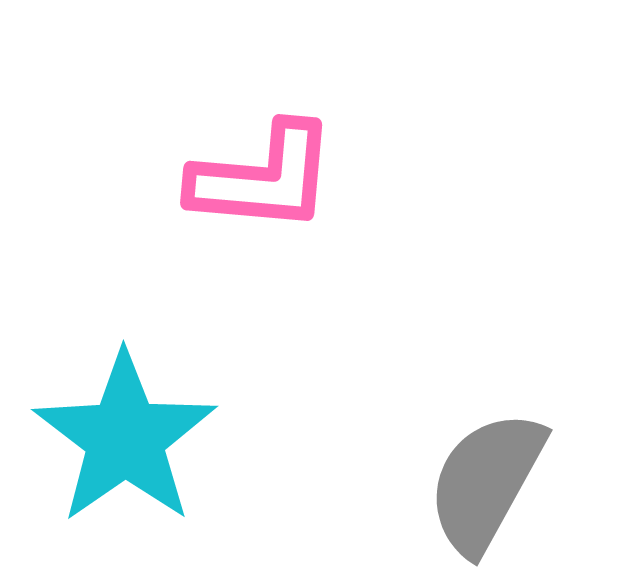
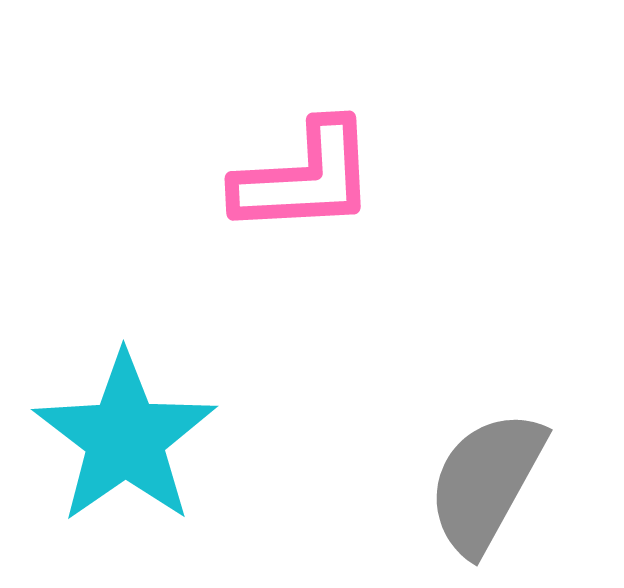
pink L-shape: moved 42 px right; rotated 8 degrees counterclockwise
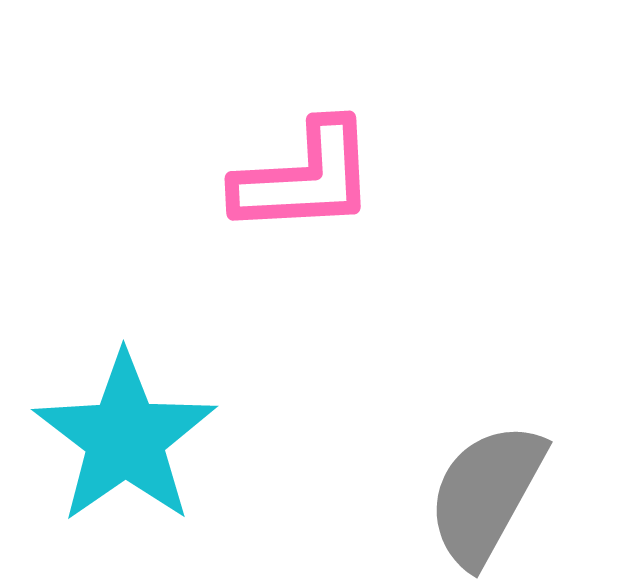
gray semicircle: moved 12 px down
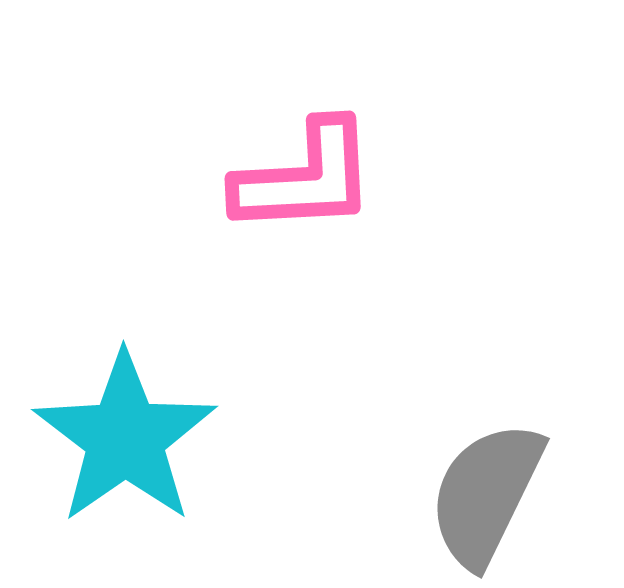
gray semicircle: rotated 3 degrees counterclockwise
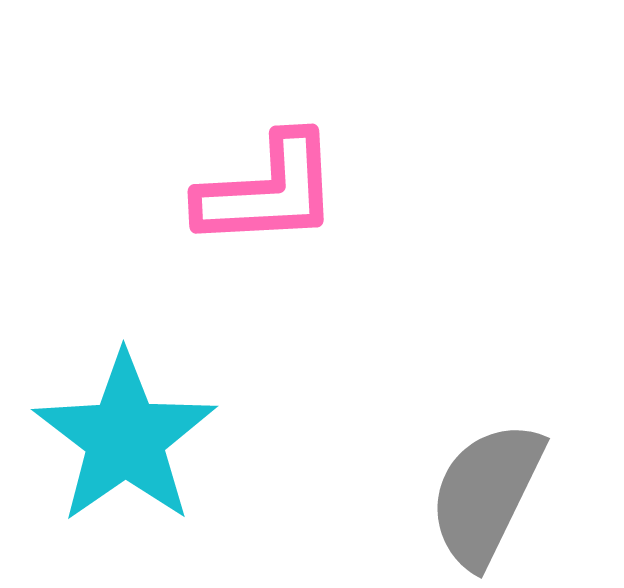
pink L-shape: moved 37 px left, 13 px down
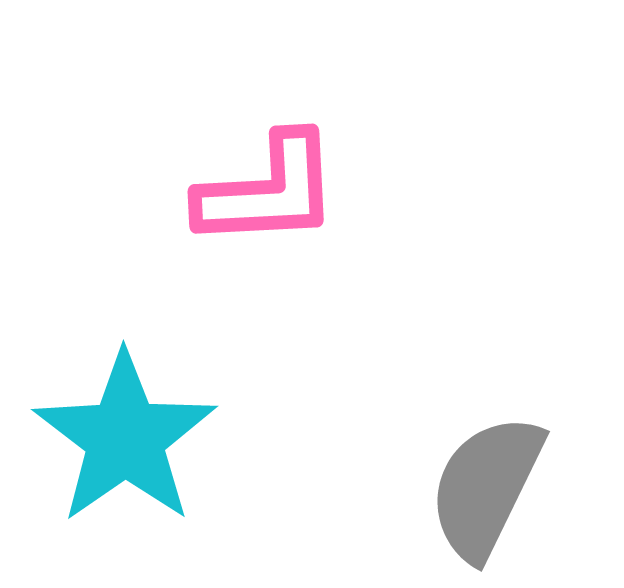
gray semicircle: moved 7 px up
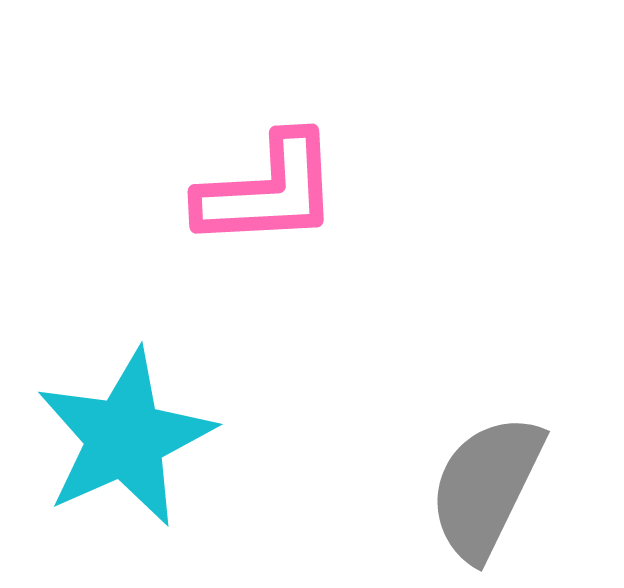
cyan star: rotated 11 degrees clockwise
